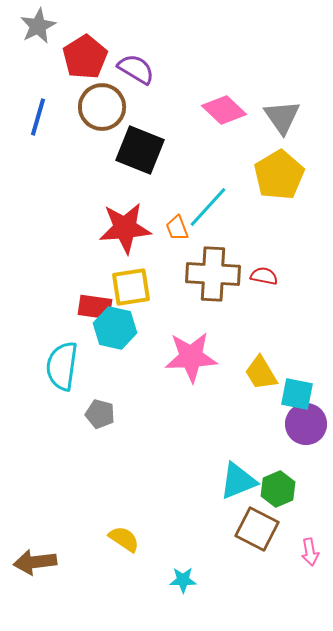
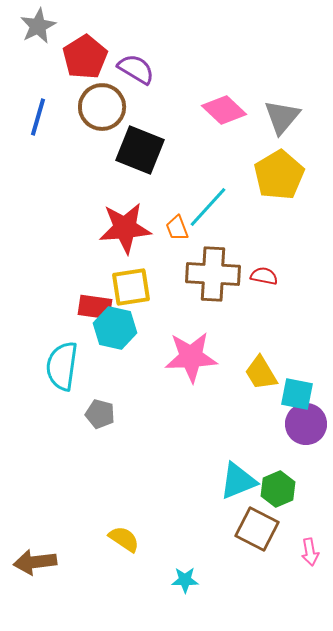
gray triangle: rotated 15 degrees clockwise
cyan star: moved 2 px right
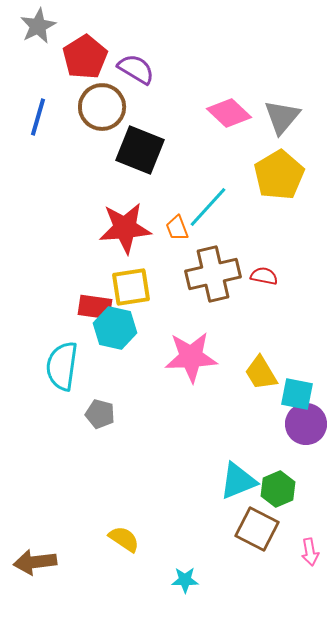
pink diamond: moved 5 px right, 3 px down
brown cross: rotated 16 degrees counterclockwise
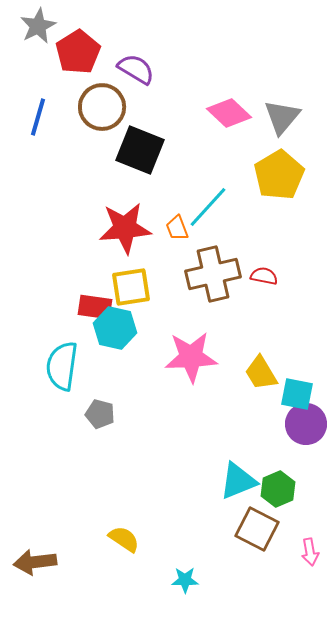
red pentagon: moved 7 px left, 5 px up
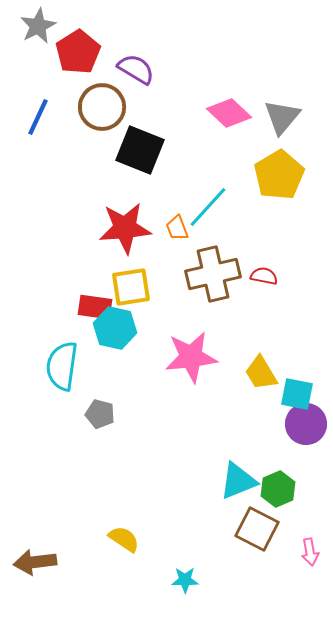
blue line: rotated 9 degrees clockwise
pink star: rotated 4 degrees counterclockwise
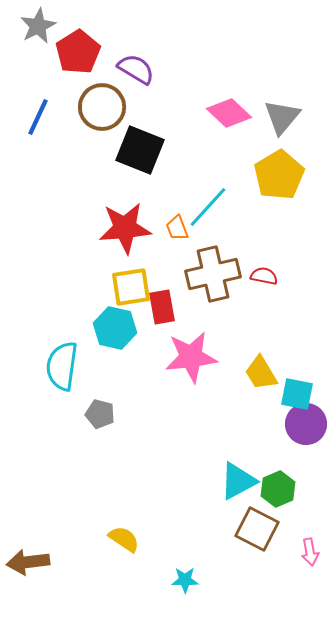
red rectangle: moved 67 px right; rotated 72 degrees clockwise
cyan triangle: rotated 6 degrees counterclockwise
brown arrow: moved 7 px left
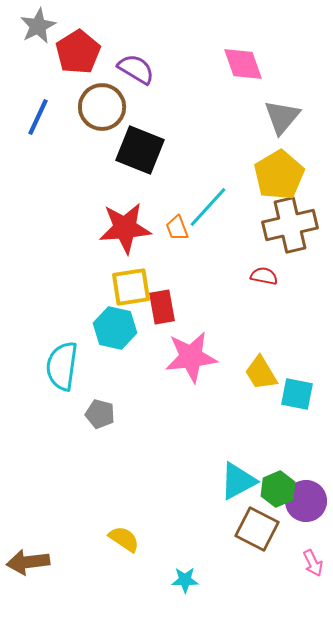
pink diamond: moved 14 px right, 49 px up; rotated 27 degrees clockwise
brown cross: moved 77 px right, 49 px up
purple circle: moved 77 px down
pink arrow: moved 3 px right, 11 px down; rotated 16 degrees counterclockwise
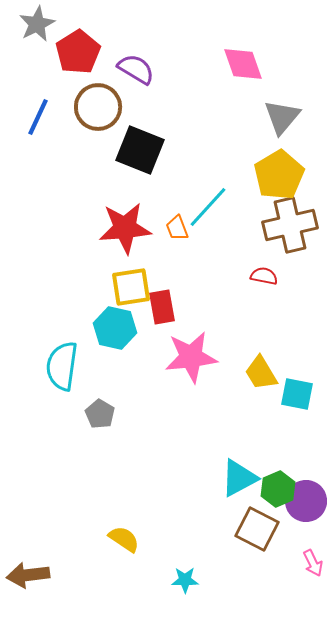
gray star: moved 1 px left, 2 px up
brown circle: moved 4 px left
gray pentagon: rotated 16 degrees clockwise
cyan triangle: moved 1 px right, 3 px up
brown arrow: moved 13 px down
